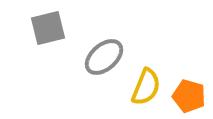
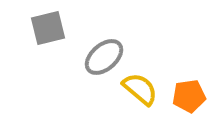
yellow semicircle: moved 6 px left, 2 px down; rotated 72 degrees counterclockwise
orange pentagon: rotated 24 degrees counterclockwise
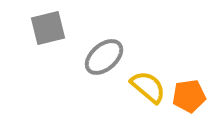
yellow semicircle: moved 8 px right, 2 px up
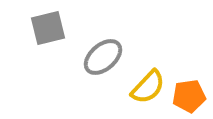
gray ellipse: moved 1 px left
yellow semicircle: rotated 93 degrees clockwise
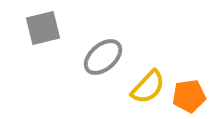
gray square: moved 5 px left
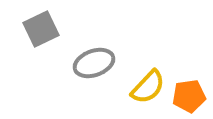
gray square: moved 2 px left, 1 px down; rotated 12 degrees counterclockwise
gray ellipse: moved 9 px left, 6 px down; rotated 21 degrees clockwise
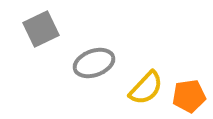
yellow semicircle: moved 2 px left, 1 px down
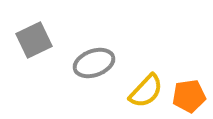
gray square: moved 7 px left, 11 px down
yellow semicircle: moved 3 px down
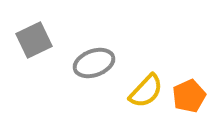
orange pentagon: rotated 16 degrees counterclockwise
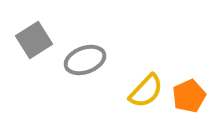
gray square: rotated 6 degrees counterclockwise
gray ellipse: moved 9 px left, 3 px up
